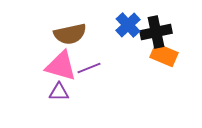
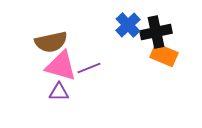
brown semicircle: moved 19 px left, 8 px down
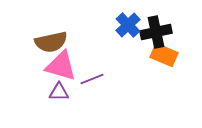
purple line: moved 3 px right, 11 px down
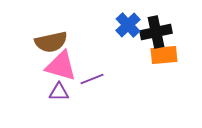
orange rectangle: rotated 28 degrees counterclockwise
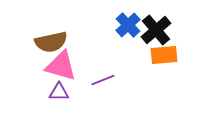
black cross: moved 2 px up; rotated 28 degrees counterclockwise
purple line: moved 11 px right, 1 px down
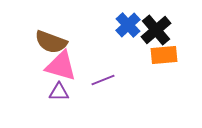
brown semicircle: rotated 32 degrees clockwise
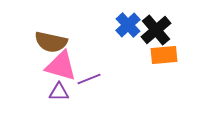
brown semicircle: rotated 8 degrees counterclockwise
purple line: moved 14 px left, 1 px up
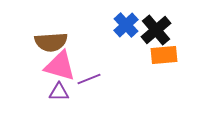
blue cross: moved 2 px left
brown semicircle: rotated 16 degrees counterclockwise
pink triangle: moved 1 px left
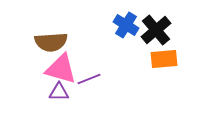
blue cross: rotated 15 degrees counterclockwise
orange rectangle: moved 4 px down
pink triangle: moved 1 px right, 3 px down
